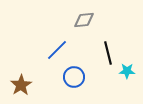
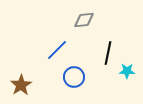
black line: rotated 25 degrees clockwise
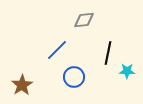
brown star: moved 1 px right
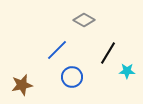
gray diamond: rotated 35 degrees clockwise
black line: rotated 20 degrees clockwise
blue circle: moved 2 px left
brown star: rotated 20 degrees clockwise
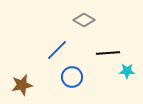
black line: rotated 55 degrees clockwise
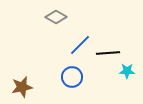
gray diamond: moved 28 px left, 3 px up
blue line: moved 23 px right, 5 px up
brown star: moved 2 px down
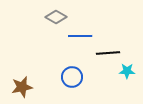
blue line: moved 9 px up; rotated 45 degrees clockwise
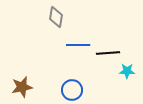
gray diamond: rotated 70 degrees clockwise
blue line: moved 2 px left, 9 px down
blue circle: moved 13 px down
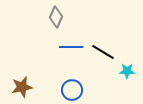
gray diamond: rotated 15 degrees clockwise
blue line: moved 7 px left, 2 px down
black line: moved 5 px left, 1 px up; rotated 35 degrees clockwise
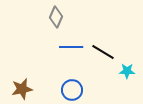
brown star: moved 2 px down
